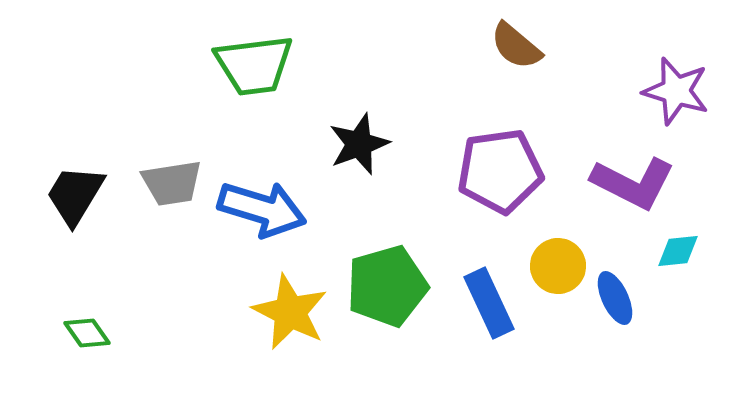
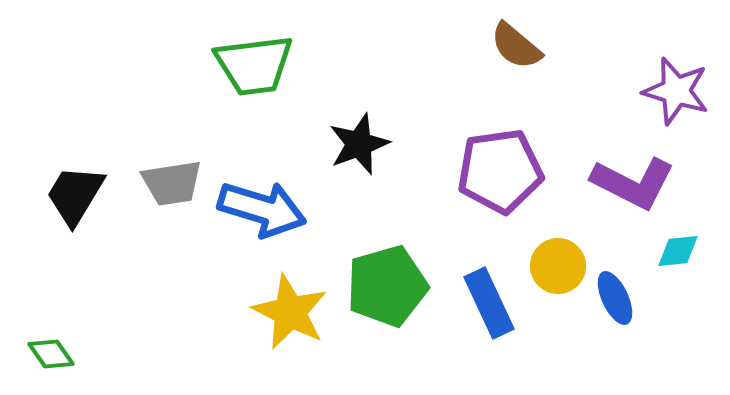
green diamond: moved 36 px left, 21 px down
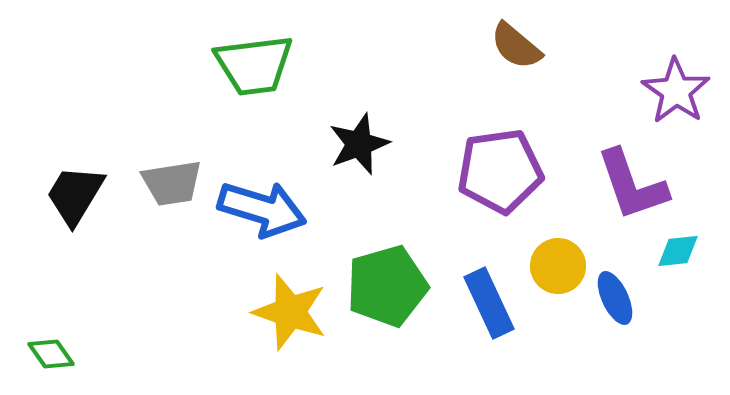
purple star: rotated 18 degrees clockwise
purple L-shape: moved 1 px left, 2 px down; rotated 44 degrees clockwise
yellow star: rotated 8 degrees counterclockwise
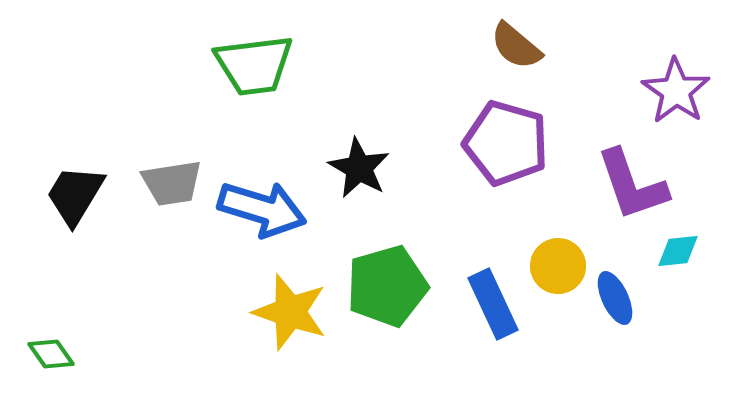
black star: moved 24 px down; rotated 22 degrees counterclockwise
purple pentagon: moved 6 px right, 28 px up; rotated 24 degrees clockwise
blue rectangle: moved 4 px right, 1 px down
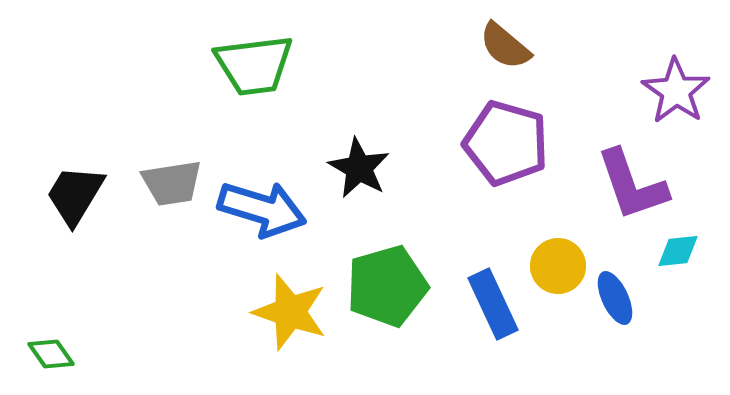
brown semicircle: moved 11 px left
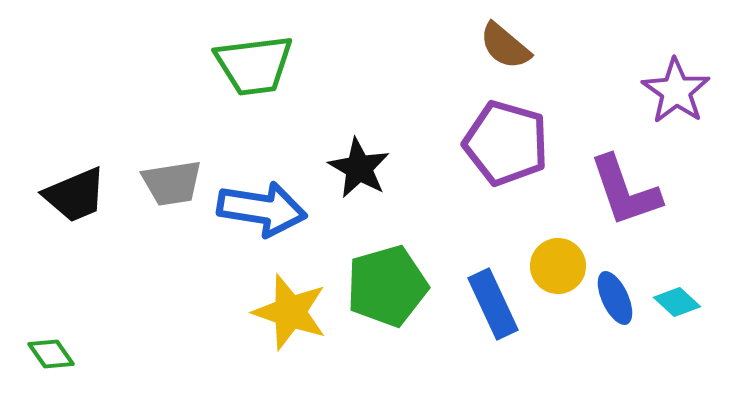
purple L-shape: moved 7 px left, 6 px down
black trapezoid: rotated 144 degrees counterclockwise
blue arrow: rotated 8 degrees counterclockwise
cyan diamond: moved 1 px left, 51 px down; rotated 48 degrees clockwise
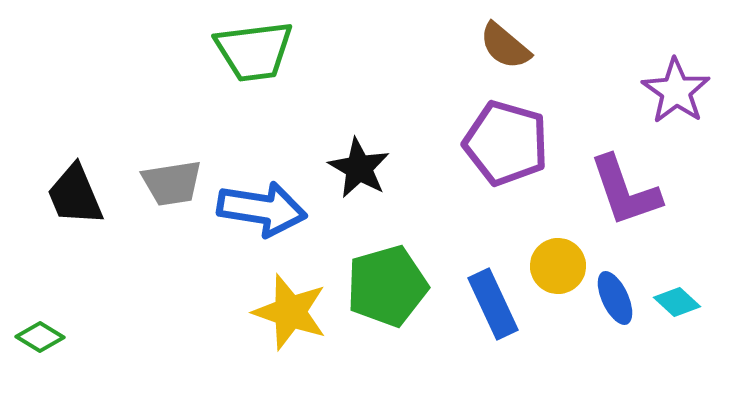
green trapezoid: moved 14 px up
black trapezoid: rotated 90 degrees clockwise
green diamond: moved 11 px left, 17 px up; rotated 24 degrees counterclockwise
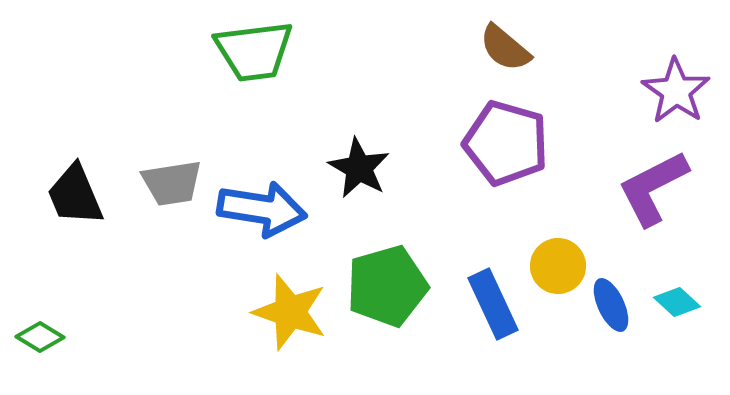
brown semicircle: moved 2 px down
purple L-shape: moved 28 px right, 3 px up; rotated 82 degrees clockwise
blue ellipse: moved 4 px left, 7 px down
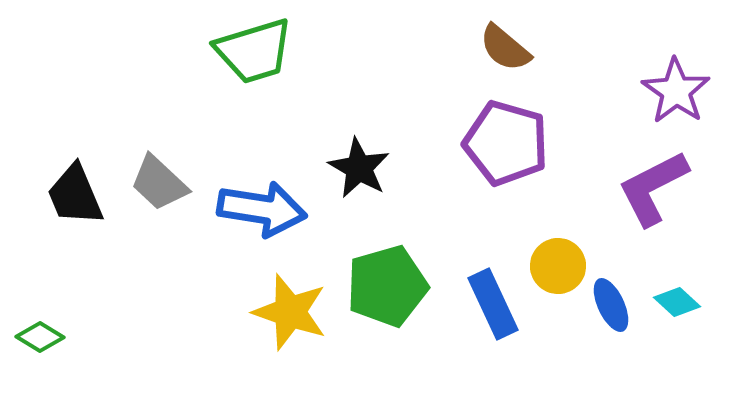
green trapezoid: rotated 10 degrees counterclockwise
gray trapezoid: moved 13 px left; rotated 52 degrees clockwise
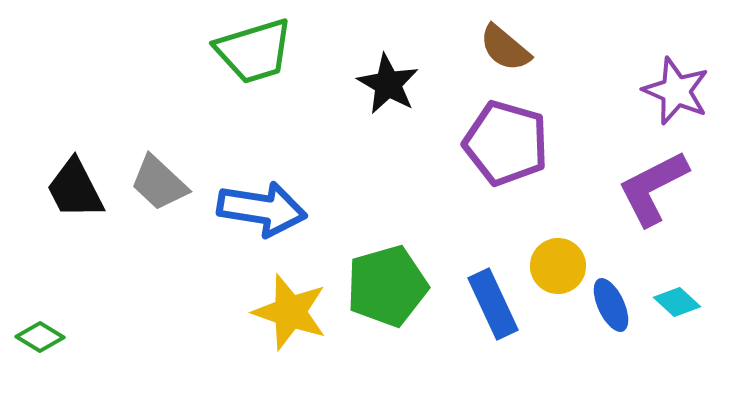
purple star: rotated 12 degrees counterclockwise
black star: moved 29 px right, 84 px up
black trapezoid: moved 6 px up; rotated 4 degrees counterclockwise
